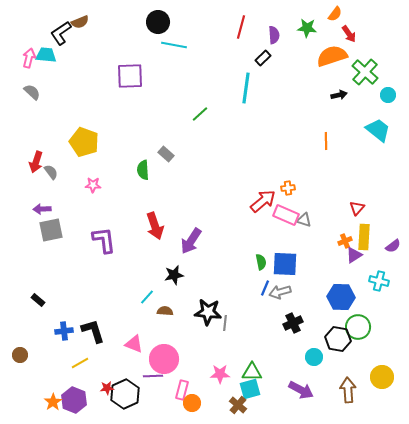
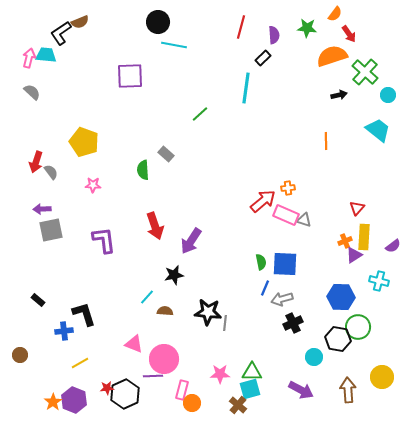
gray arrow at (280, 292): moved 2 px right, 7 px down
black L-shape at (93, 331): moved 9 px left, 17 px up
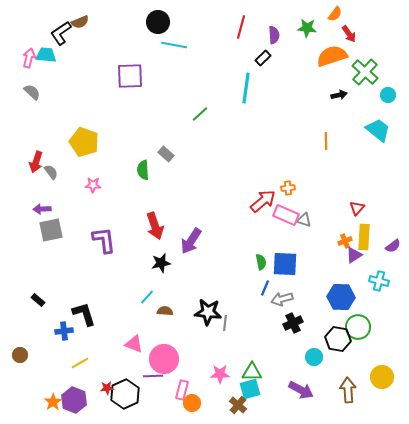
black star at (174, 275): moved 13 px left, 12 px up
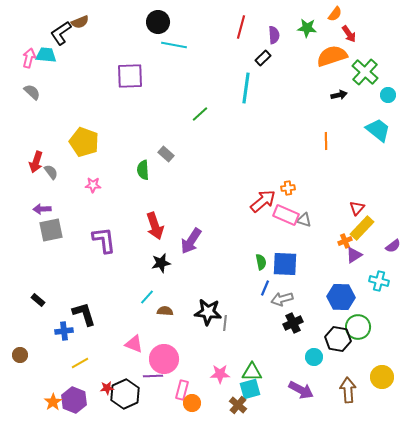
yellow rectangle at (364, 237): moved 2 px left, 9 px up; rotated 40 degrees clockwise
